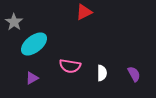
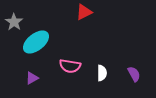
cyan ellipse: moved 2 px right, 2 px up
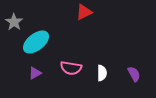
pink semicircle: moved 1 px right, 2 px down
purple triangle: moved 3 px right, 5 px up
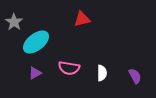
red triangle: moved 2 px left, 7 px down; rotated 12 degrees clockwise
pink semicircle: moved 2 px left
purple semicircle: moved 1 px right, 2 px down
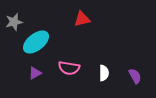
gray star: rotated 24 degrees clockwise
white semicircle: moved 2 px right
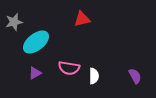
white semicircle: moved 10 px left, 3 px down
